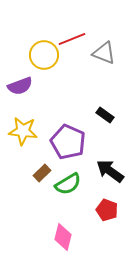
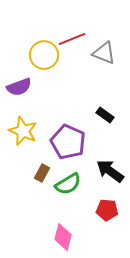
purple semicircle: moved 1 px left, 1 px down
yellow star: rotated 16 degrees clockwise
brown rectangle: rotated 18 degrees counterclockwise
red pentagon: rotated 15 degrees counterclockwise
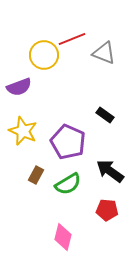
brown rectangle: moved 6 px left, 2 px down
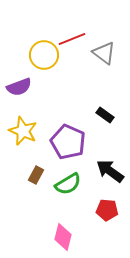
gray triangle: rotated 15 degrees clockwise
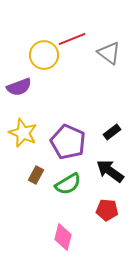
gray triangle: moved 5 px right
black rectangle: moved 7 px right, 17 px down; rotated 72 degrees counterclockwise
yellow star: moved 2 px down
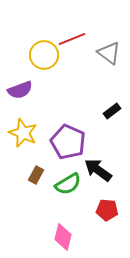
purple semicircle: moved 1 px right, 3 px down
black rectangle: moved 21 px up
black arrow: moved 12 px left, 1 px up
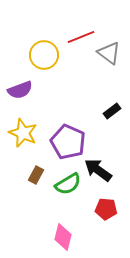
red line: moved 9 px right, 2 px up
red pentagon: moved 1 px left, 1 px up
